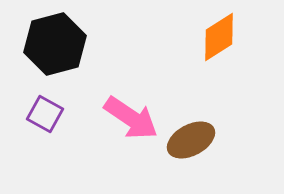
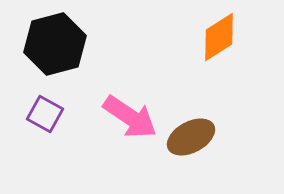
pink arrow: moved 1 px left, 1 px up
brown ellipse: moved 3 px up
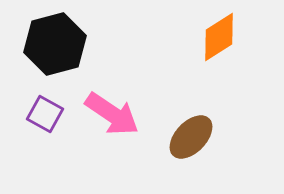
pink arrow: moved 18 px left, 3 px up
brown ellipse: rotated 18 degrees counterclockwise
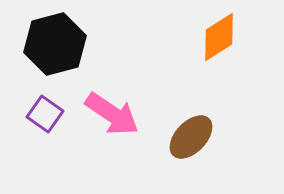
purple square: rotated 6 degrees clockwise
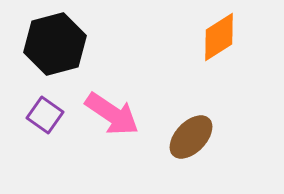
purple square: moved 1 px down
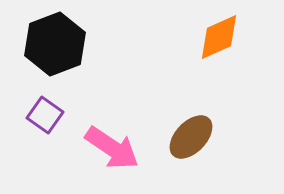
orange diamond: rotated 9 degrees clockwise
black hexagon: rotated 6 degrees counterclockwise
pink arrow: moved 34 px down
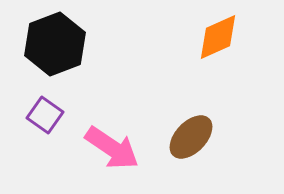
orange diamond: moved 1 px left
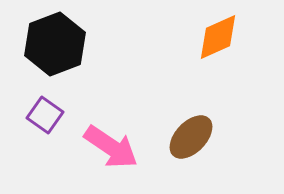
pink arrow: moved 1 px left, 1 px up
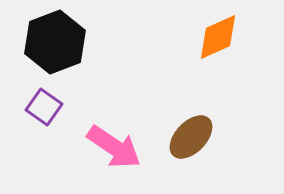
black hexagon: moved 2 px up
purple square: moved 1 px left, 8 px up
pink arrow: moved 3 px right
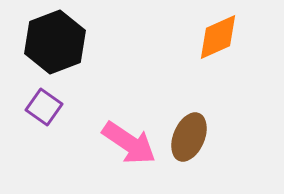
brown ellipse: moved 2 px left; rotated 21 degrees counterclockwise
pink arrow: moved 15 px right, 4 px up
